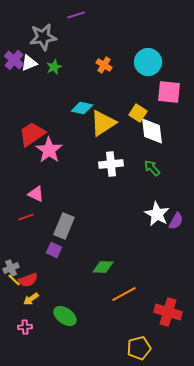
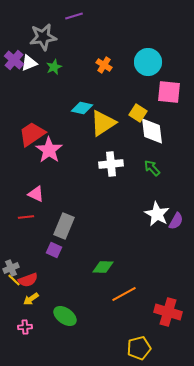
purple line: moved 2 px left, 1 px down
red line: rotated 14 degrees clockwise
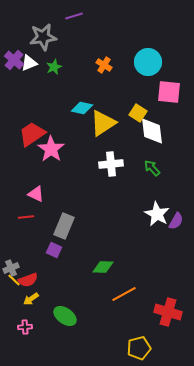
pink star: moved 2 px right, 1 px up
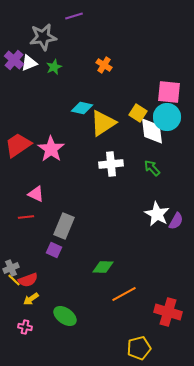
cyan circle: moved 19 px right, 55 px down
red trapezoid: moved 14 px left, 11 px down
pink cross: rotated 16 degrees clockwise
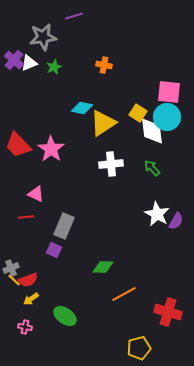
orange cross: rotated 21 degrees counterclockwise
red trapezoid: rotated 100 degrees counterclockwise
